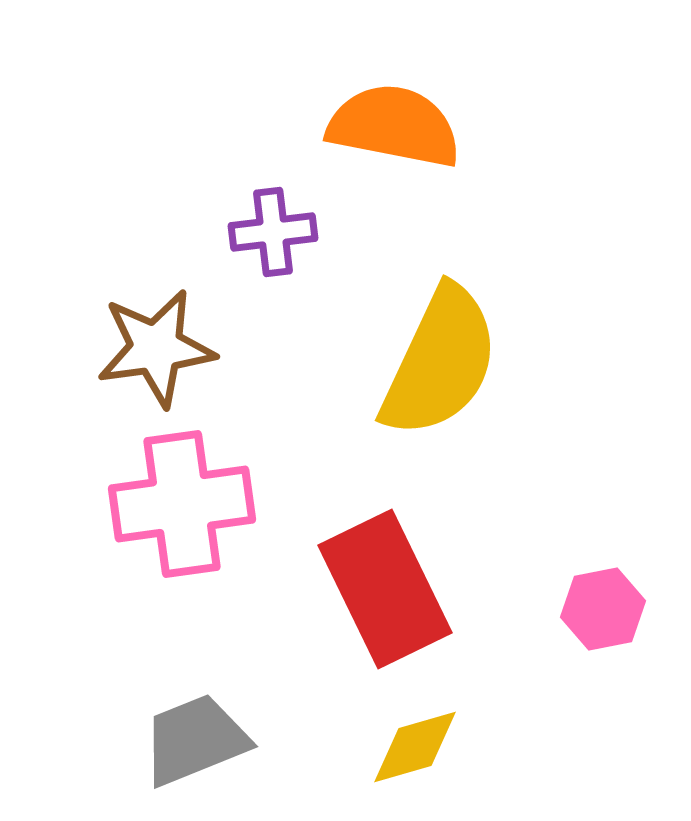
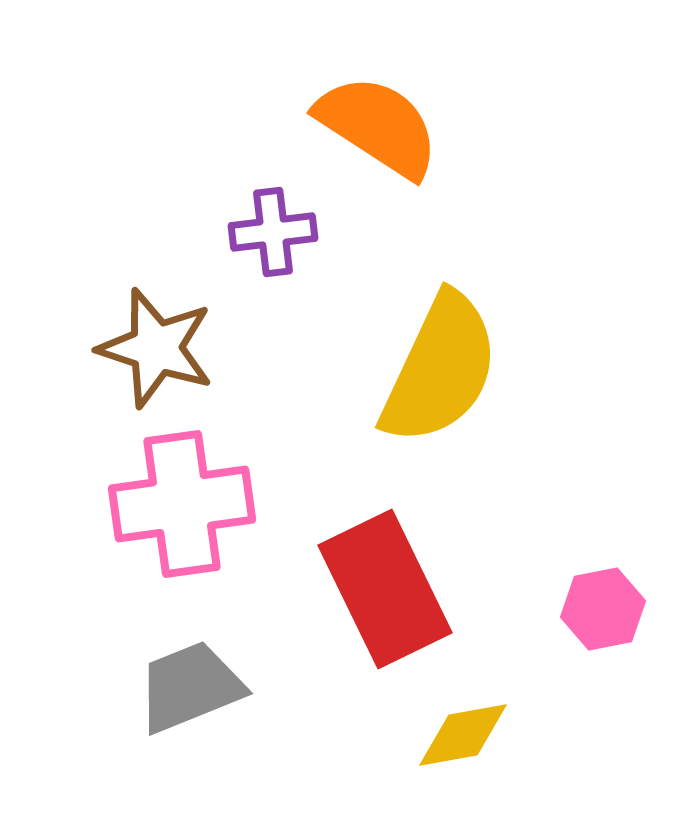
orange semicircle: moved 16 px left; rotated 22 degrees clockwise
brown star: rotated 26 degrees clockwise
yellow semicircle: moved 7 px down
gray trapezoid: moved 5 px left, 53 px up
yellow diamond: moved 48 px right, 12 px up; rotated 6 degrees clockwise
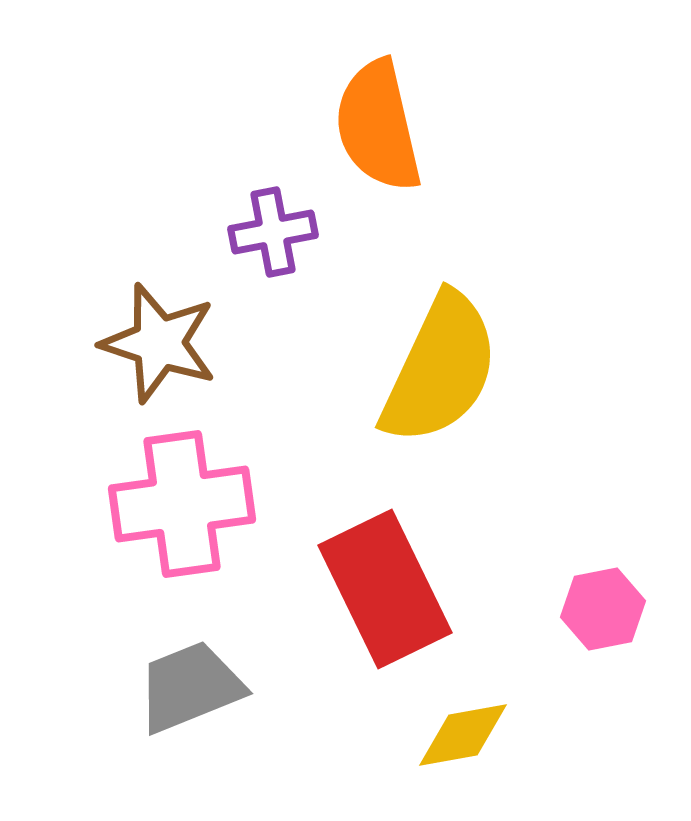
orange semicircle: rotated 136 degrees counterclockwise
purple cross: rotated 4 degrees counterclockwise
brown star: moved 3 px right, 5 px up
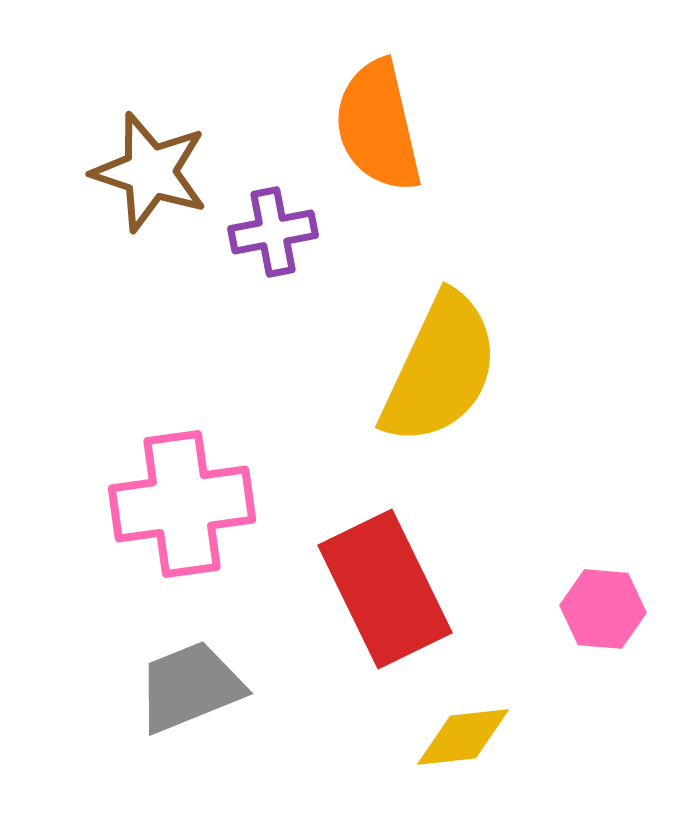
brown star: moved 9 px left, 171 px up
pink hexagon: rotated 16 degrees clockwise
yellow diamond: moved 2 px down; rotated 4 degrees clockwise
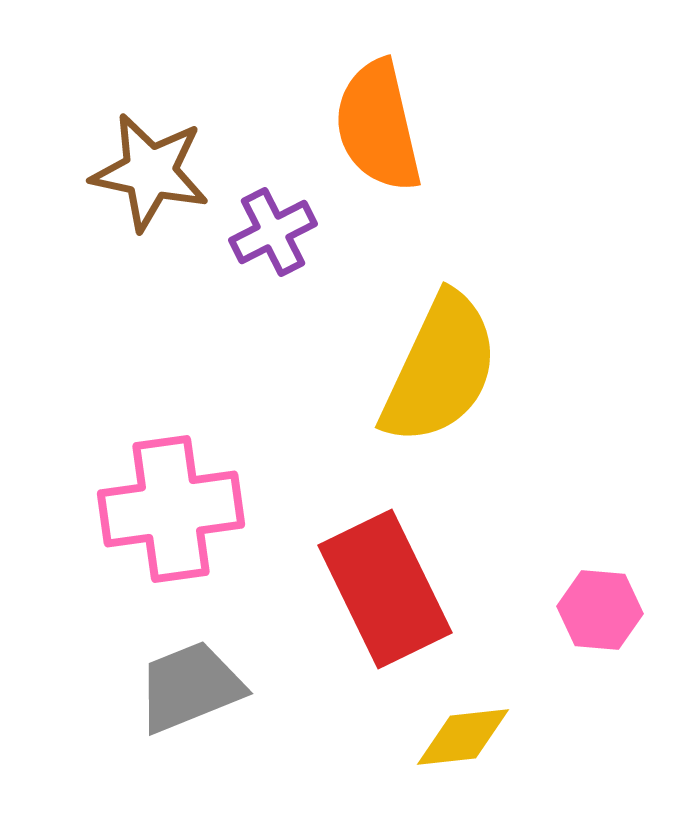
brown star: rotated 6 degrees counterclockwise
purple cross: rotated 16 degrees counterclockwise
pink cross: moved 11 px left, 5 px down
pink hexagon: moved 3 px left, 1 px down
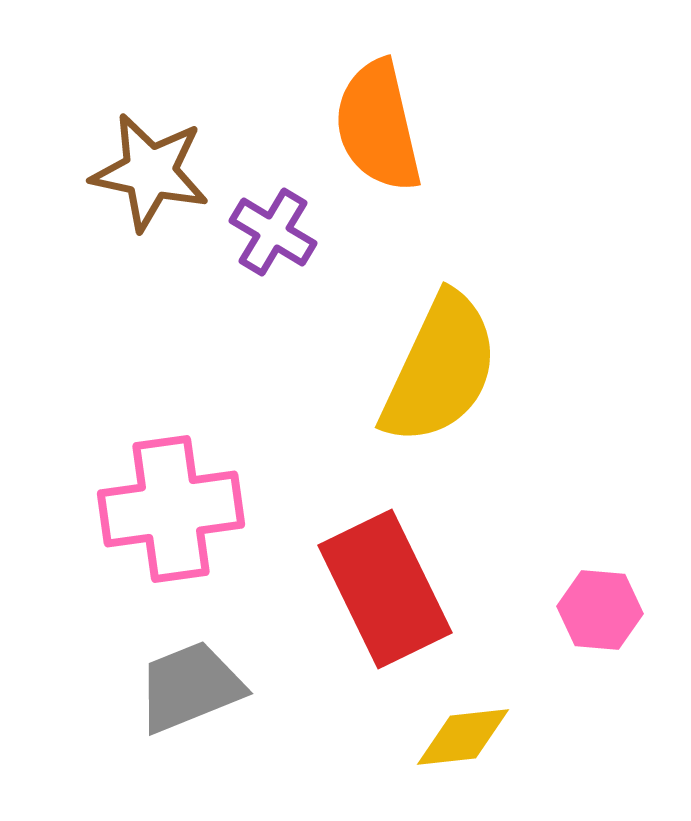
purple cross: rotated 32 degrees counterclockwise
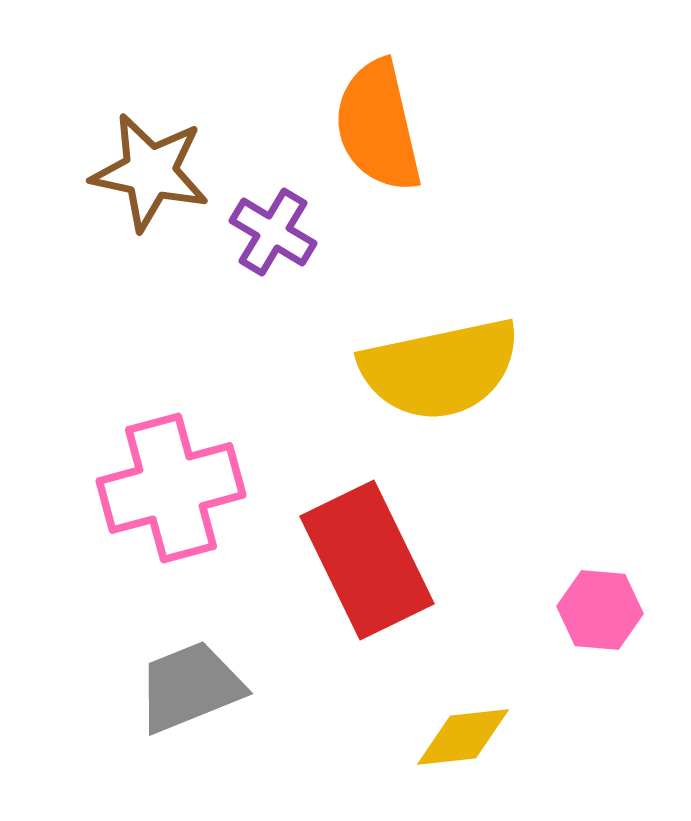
yellow semicircle: rotated 53 degrees clockwise
pink cross: moved 21 px up; rotated 7 degrees counterclockwise
red rectangle: moved 18 px left, 29 px up
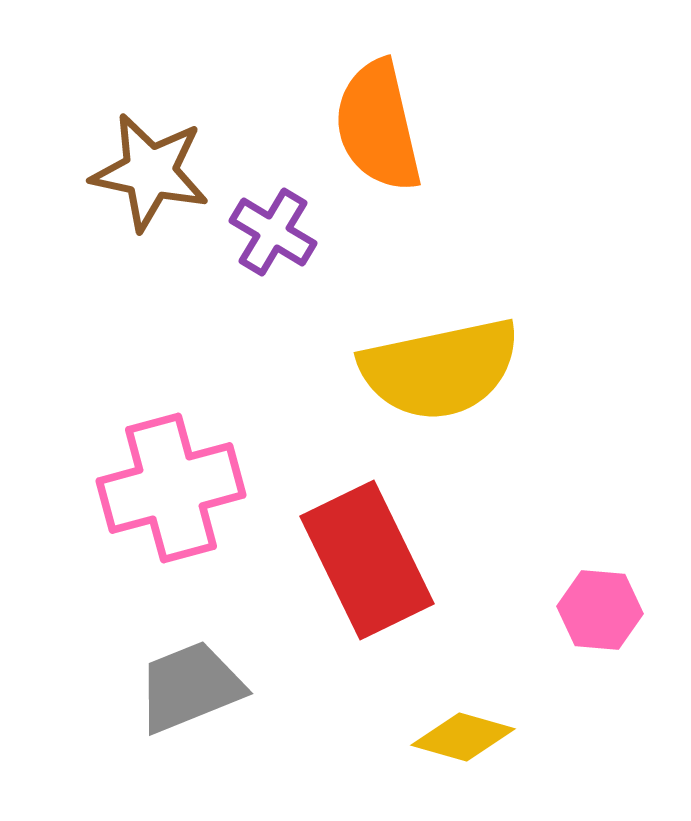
yellow diamond: rotated 22 degrees clockwise
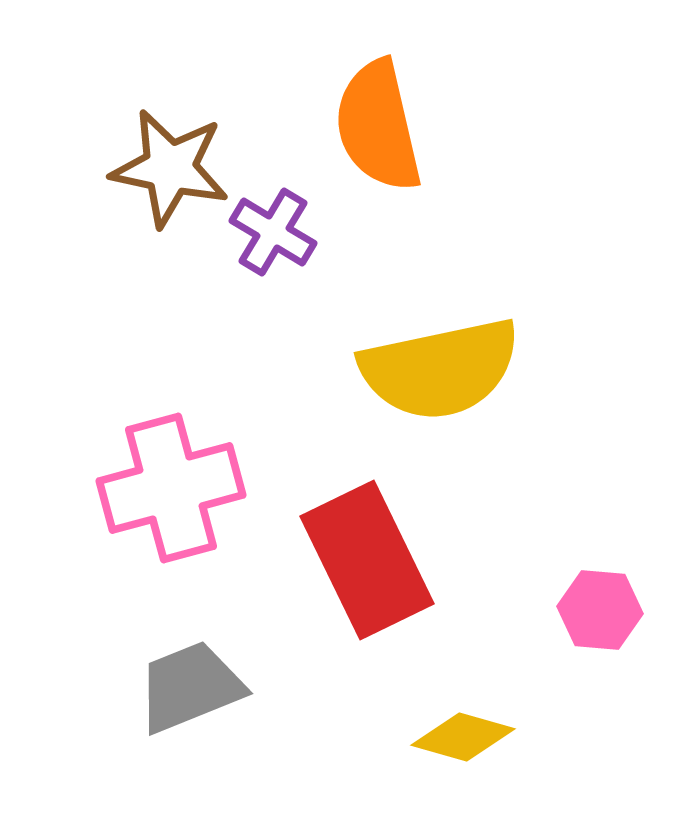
brown star: moved 20 px right, 4 px up
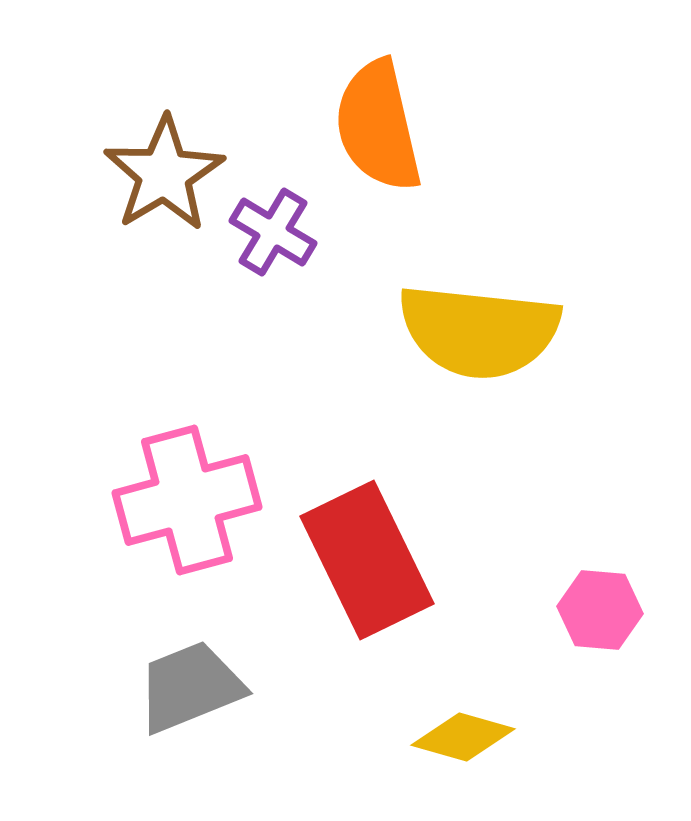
brown star: moved 6 px left, 6 px down; rotated 29 degrees clockwise
yellow semicircle: moved 39 px right, 38 px up; rotated 18 degrees clockwise
pink cross: moved 16 px right, 12 px down
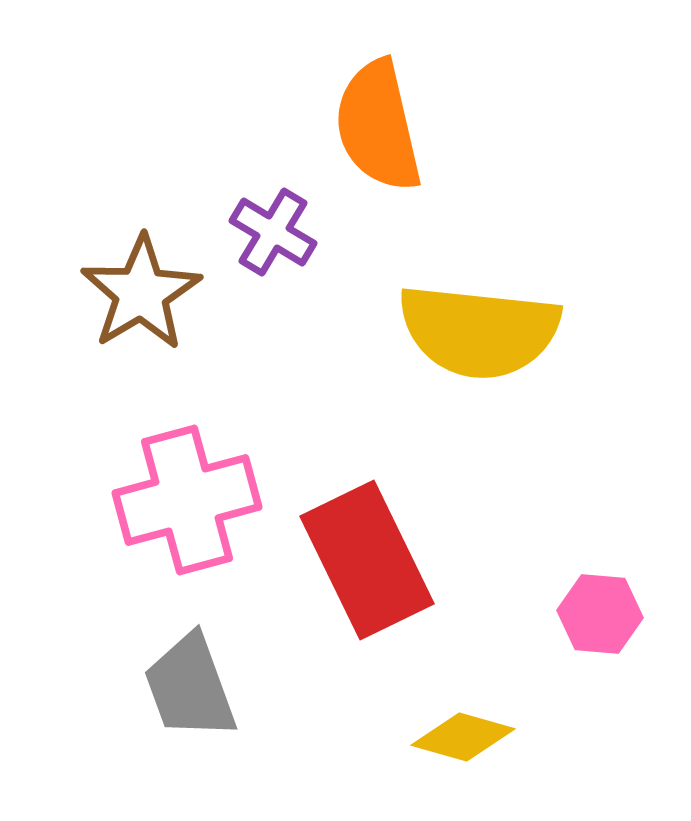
brown star: moved 23 px left, 119 px down
pink hexagon: moved 4 px down
gray trapezoid: rotated 88 degrees counterclockwise
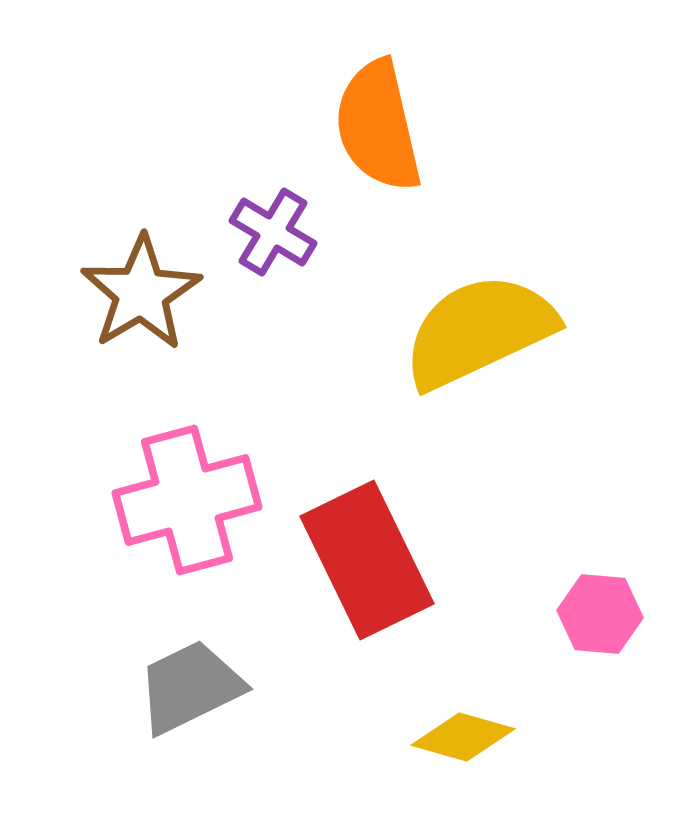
yellow semicircle: rotated 149 degrees clockwise
gray trapezoid: rotated 84 degrees clockwise
